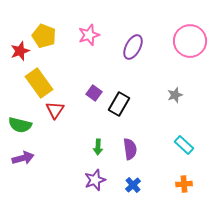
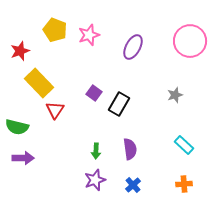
yellow pentagon: moved 11 px right, 6 px up
yellow rectangle: rotated 8 degrees counterclockwise
green semicircle: moved 3 px left, 2 px down
green arrow: moved 2 px left, 4 px down
purple arrow: rotated 15 degrees clockwise
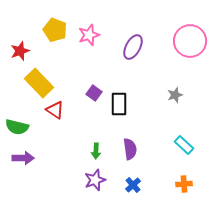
black rectangle: rotated 30 degrees counterclockwise
red triangle: rotated 30 degrees counterclockwise
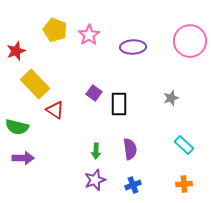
pink star: rotated 15 degrees counterclockwise
purple ellipse: rotated 60 degrees clockwise
red star: moved 4 px left
yellow rectangle: moved 4 px left, 1 px down
gray star: moved 4 px left, 3 px down
blue cross: rotated 21 degrees clockwise
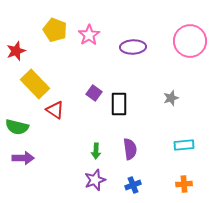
cyan rectangle: rotated 48 degrees counterclockwise
